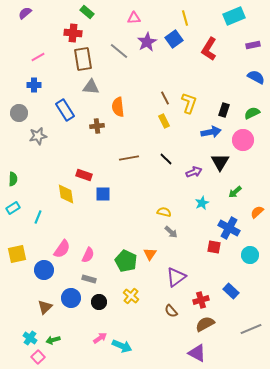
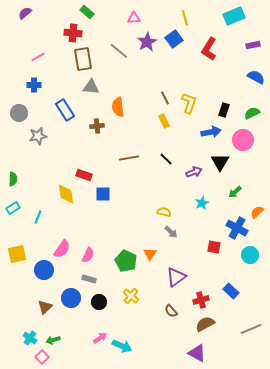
blue cross at (229, 228): moved 8 px right
pink square at (38, 357): moved 4 px right
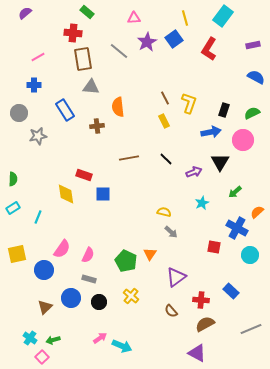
cyan rectangle at (234, 16): moved 11 px left; rotated 30 degrees counterclockwise
red cross at (201, 300): rotated 21 degrees clockwise
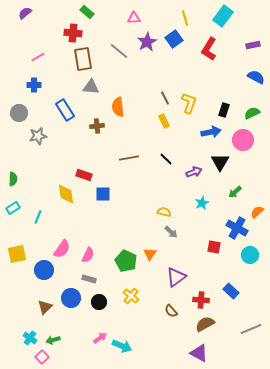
purple triangle at (197, 353): moved 2 px right
